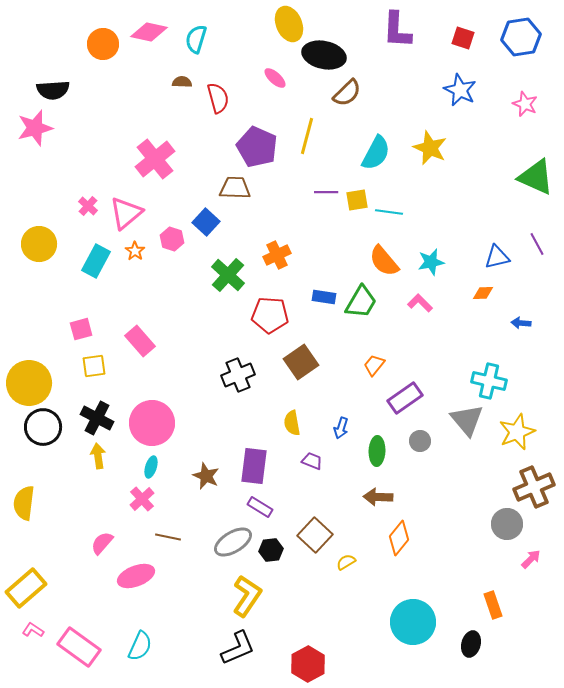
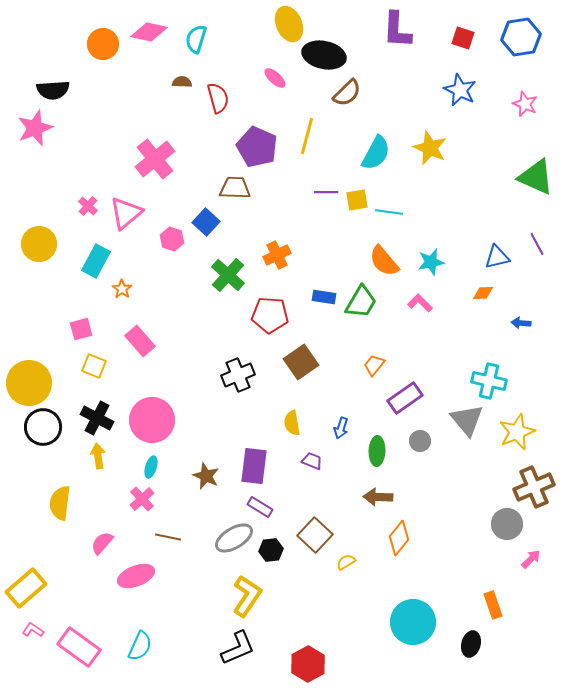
pink star at (35, 128): rotated 6 degrees counterclockwise
orange star at (135, 251): moved 13 px left, 38 px down
yellow square at (94, 366): rotated 30 degrees clockwise
pink circle at (152, 423): moved 3 px up
yellow semicircle at (24, 503): moved 36 px right
gray ellipse at (233, 542): moved 1 px right, 4 px up
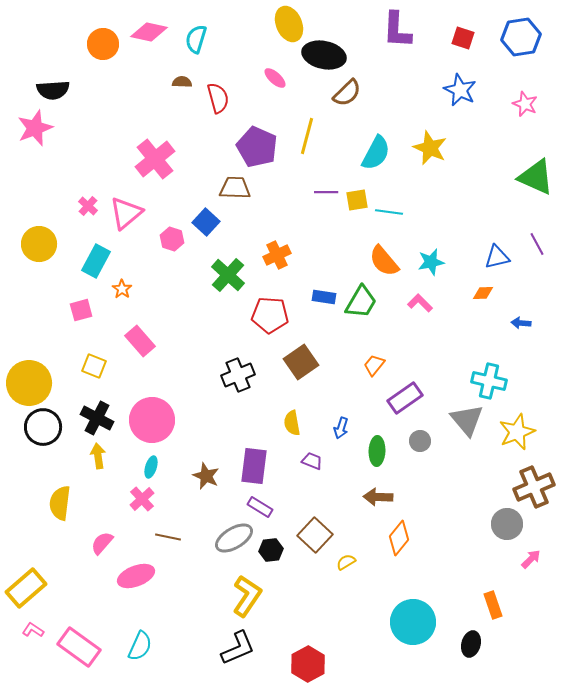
pink square at (81, 329): moved 19 px up
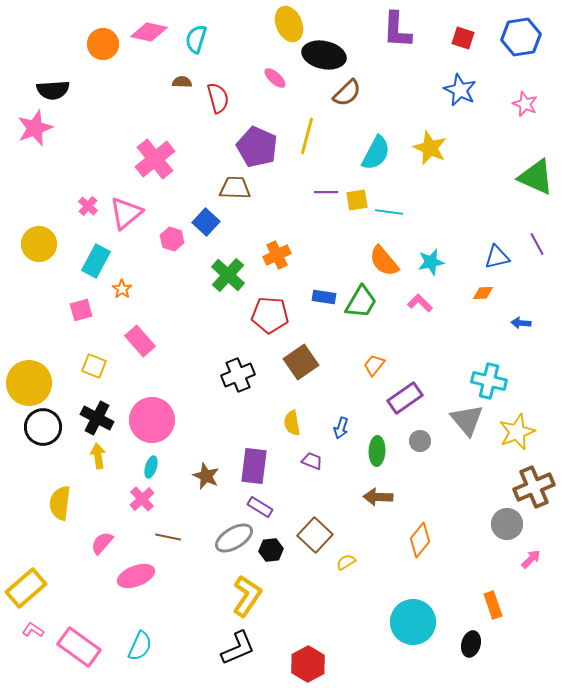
orange diamond at (399, 538): moved 21 px right, 2 px down
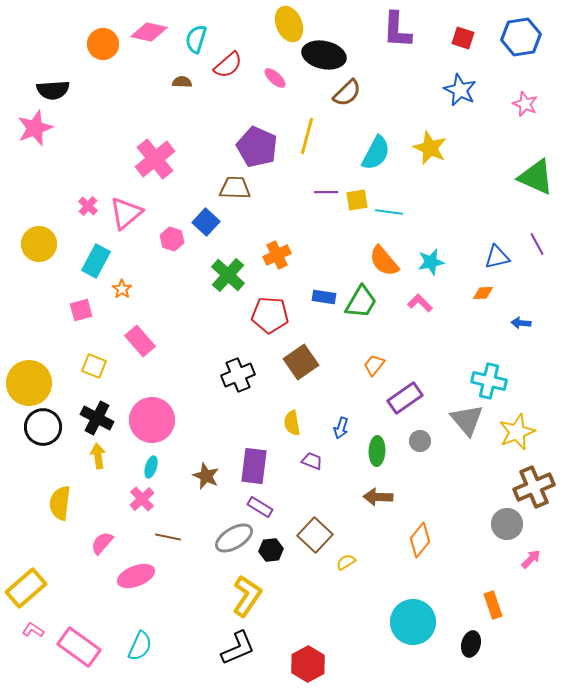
red semicircle at (218, 98): moved 10 px right, 33 px up; rotated 64 degrees clockwise
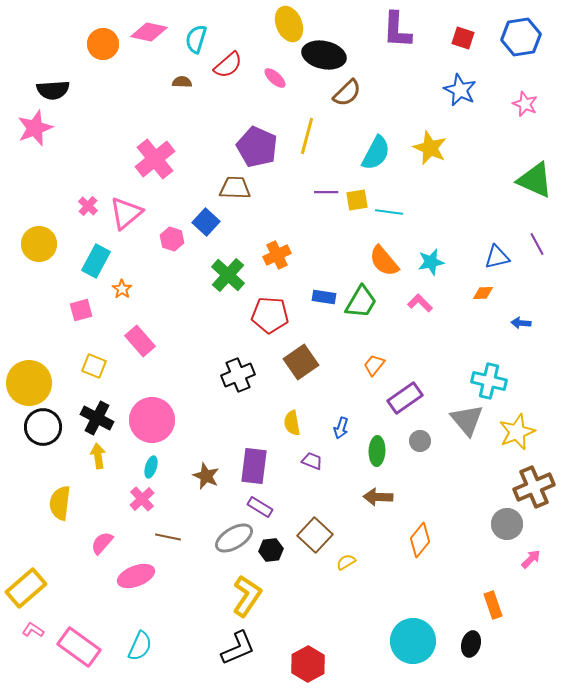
green triangle at (536, 177): moved 1 px left, 3 px down
cyan circle at (413, 622): moved 19 px down
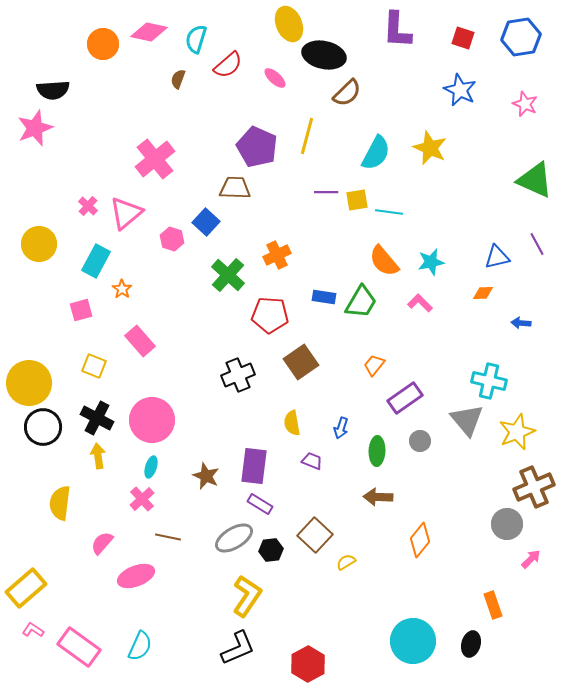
brown semicircle at (182, 82): moved 4 px left, 3 px up; rotated 72 degrees counterclockwise
purple rectangle at (260, 507): moved 3 px up
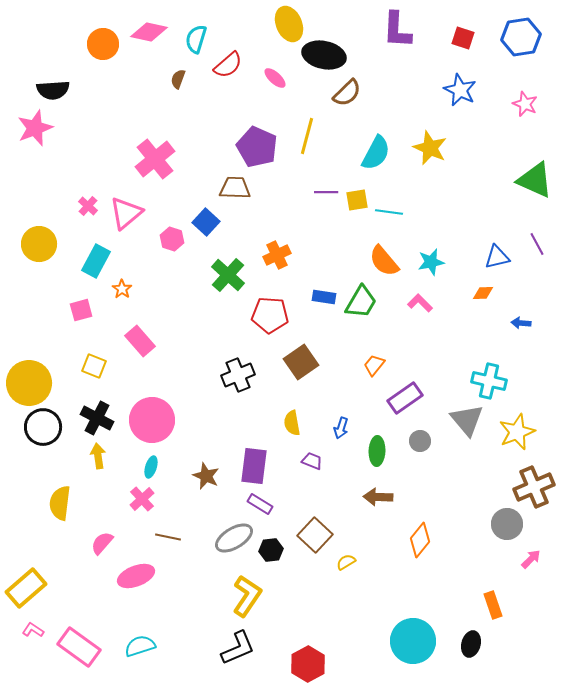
cyan semicircle at (140, 646): rotated 132 degrees counterclockwise
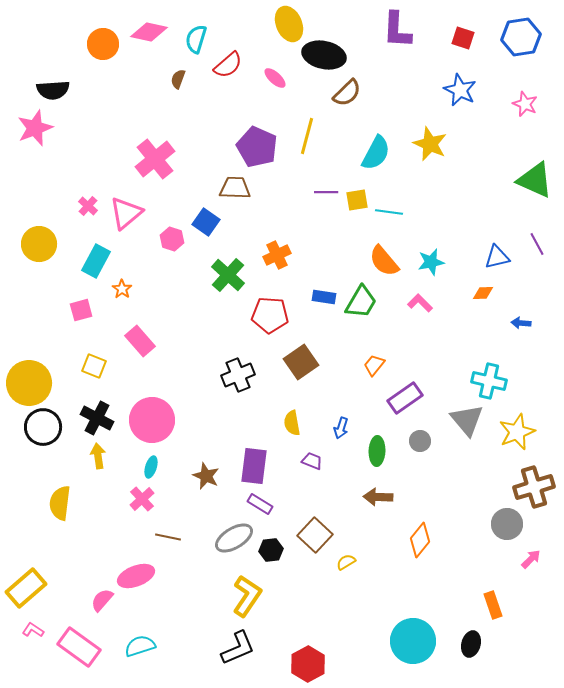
yellow star at (430, 148): moved 4 px up
blue square at (206, 222): rotated 8 degrees counterclockwise
brown cross at (534, 487): rotated 6 degrees clockwise
pink semicircle at (102, 543): moved 57 px down
